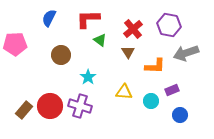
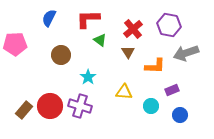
cyan circle: moved 5 px down
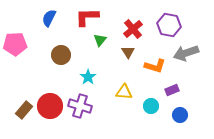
red L-shape: moved 1 px left, 2 px up
green triangle: rotated 32 degrees clockwise
orange L-shape: rotated 15 degrees clockwise
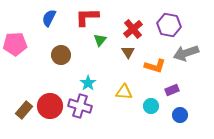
cyan star: moved 6 px down
